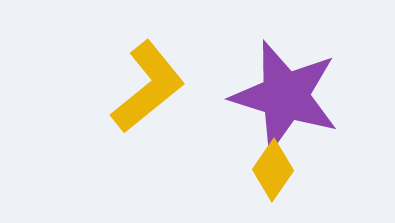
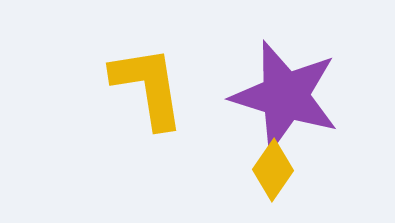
yellow L-shape: rotated 60 degrees counterclockwise
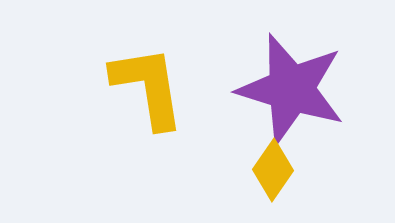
purple star: moved 6 px right, 7 px up
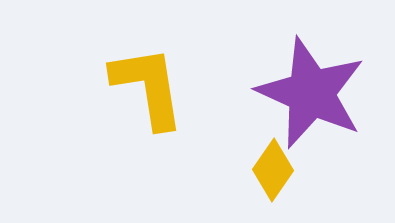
purple star: moved 20 px right, 4 px down; rotated 7 degrees clockwise
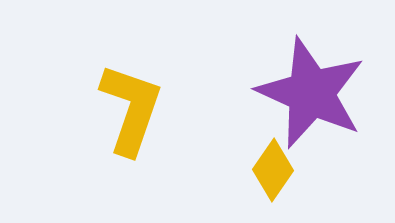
yellow L-shape: moved 17 px left, 22 px down; rotated 28 degrees clockwise
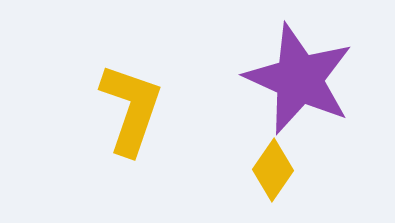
purple star: moved 12 px left, 14 px up
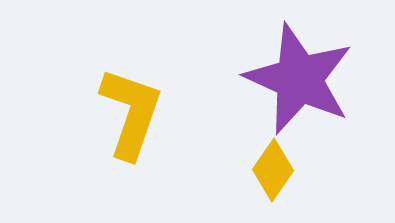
yellow L-shape: moved 4 px down
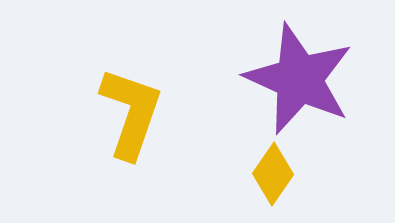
yellow diamond: moved 4 px down
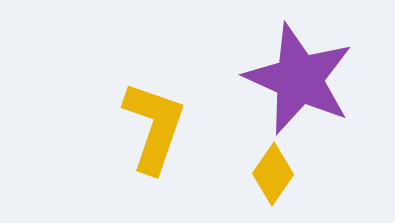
yellow L-shape: moved 23 px right, 14 px down
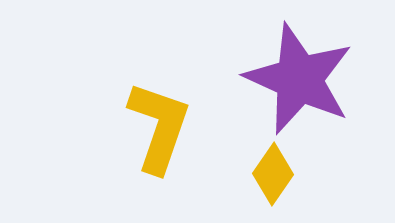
yellow L-shape: moved 5 px right
